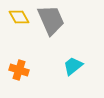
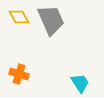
cyan trapezoid: moved 7 px right, 17 px down; rotated 95 degrees clockwise
orange cross: moved 4 px down
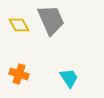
yellow diamond: moved 8 px down
cyan trapezoid: moved 11 px left, 5 px up
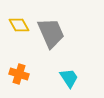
gray trapezoid: moved 13 px down
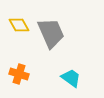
cyan trapezoid: moved 2 px right; rotated 20 degrees counterclockwise
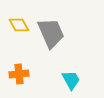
orange cross: rotated 24 degrees counterclockwise
cyan trapezoid: moved 2 px down; rotated 25 degrees clockwise
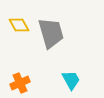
gray trapezoid: rotated 8 degrees clockwise
orange cross: moved 1 px right, 9 px down; rotated 18 degrees counterclockwise
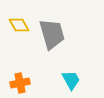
gray trapezoid: moved 1 px right, 1 px down
orange cross: rotated 12 degrees clockwise
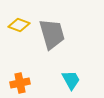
yellow diamond: rotated 40 degrees counterclockwise
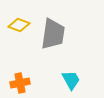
gray trapezoid: moved 1 px right; rotated 24 degrees clockwise
